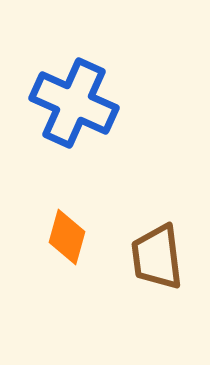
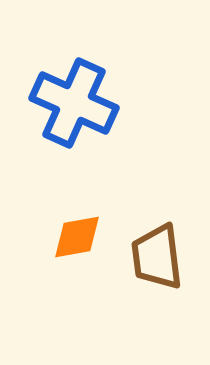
orange diamond: moved 10 px right; rotated 64 degrees clockwise
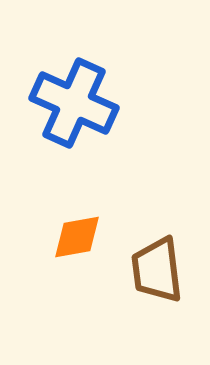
brown trapezoid: moved 13 px down
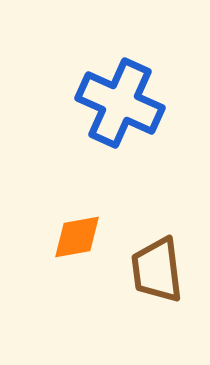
blue cross: moved 46 px right
